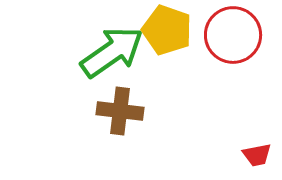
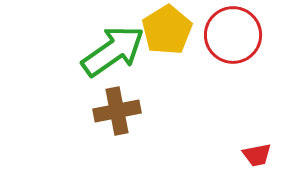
yellow pentagon: rotated 21 degrees clockwise
green arrow: moved 1 px right, 1 px up
brown cross: moved 3 px left; rotated 18 degrees counterclockwise
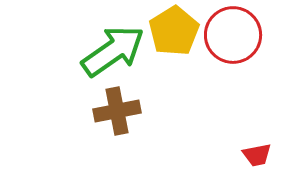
yellow pentagon: moved 7 px right, 1 px down
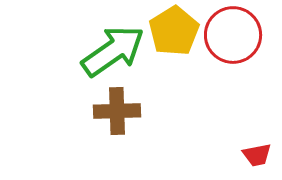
brown cross: rotated 9 degrees clockwise
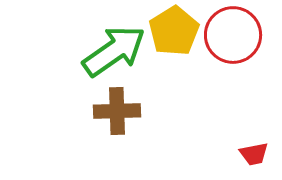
green arrow: moved 1 px right
red trapezoid: moved 3 px left, 1 px up
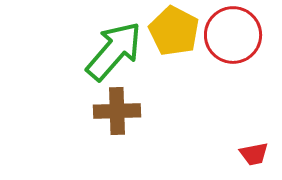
yellow pentagon: rotated 12 degrees counterclockwise
green arrow: rotated 14 degrees counterclockwise
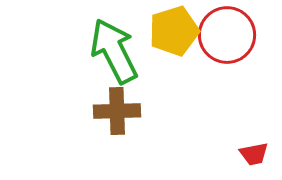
yellow pentagon: rotated 27 degrees clockwise
red circle: moved 6 px left
green arrow: rotated 68 degrees counterclockwise
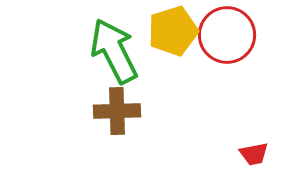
yellow pentagon: moved 1 px left
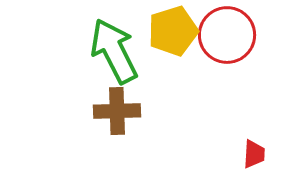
red trapezoid: rotated 76 degrees counterclockwise
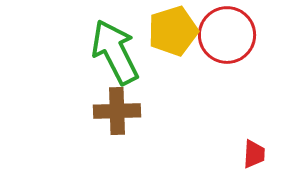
green arrow: moved 1 px right, 1 px down
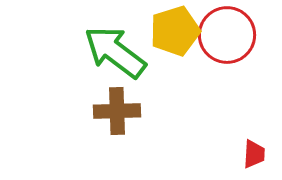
yellow pentagon: moved 2 px right
green arrow: rotated 26 degrees counterclockwise
